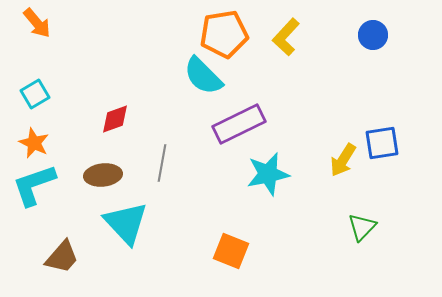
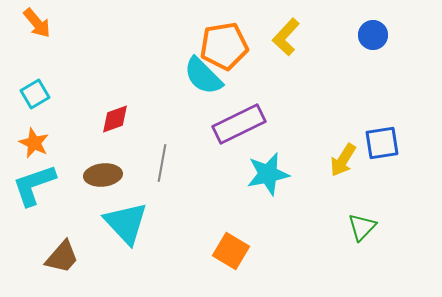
orange pentagon: moved 12 px down
orange square: rotated 9 degrees clockwise
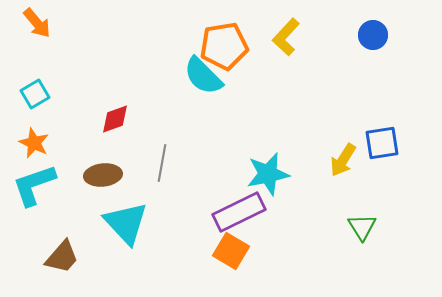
purple rectangle: moved 88 px down
green triangle: rotated 16 degrees counterclockwise
